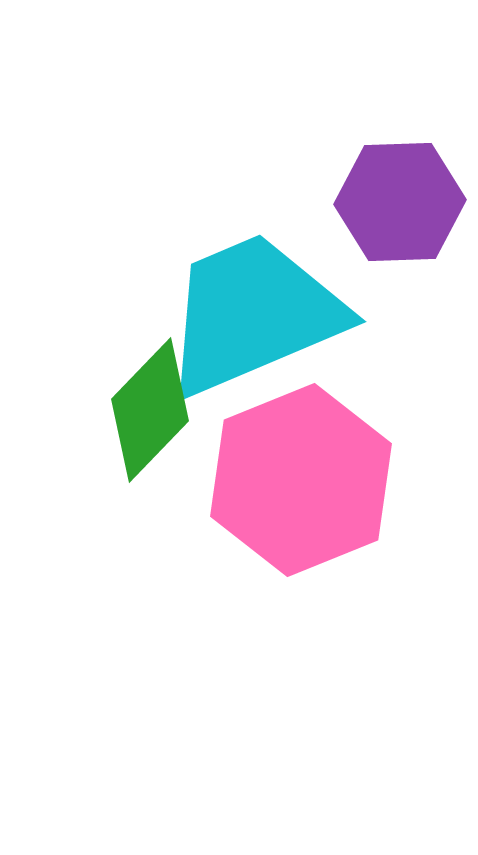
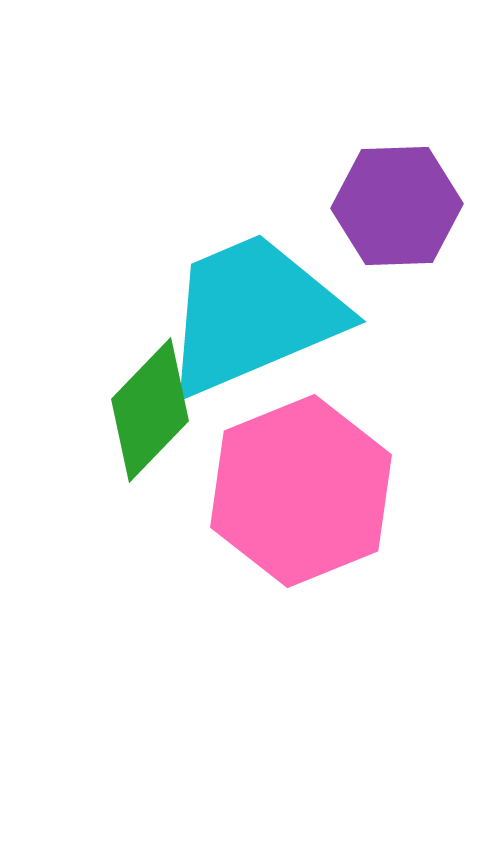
purple hexagon: moved 3 px left, 4 px down
pink hexagon: moved 11 px down
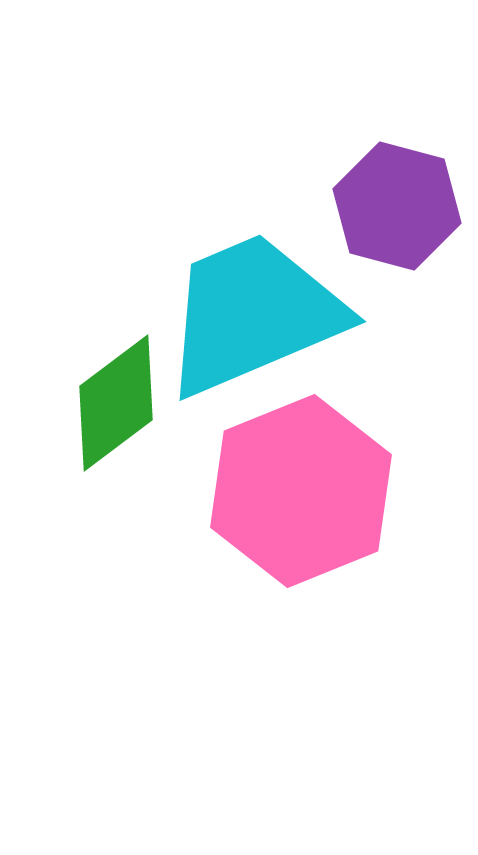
purple hexagon: rotated 17 degrees clockwise
green diamond: moved 34 px left, 7 px up; rotated 9 degrees clockwise
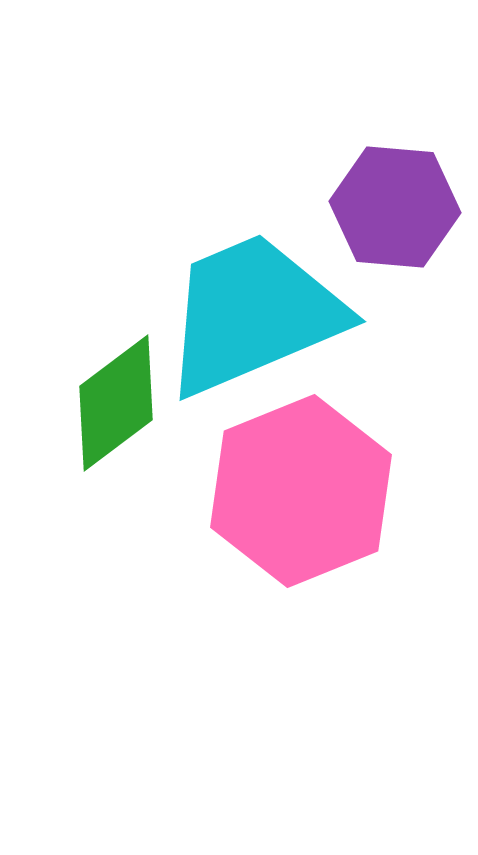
purple hexagon: moved 2 px left, 1 px down; rotated 10 degrees counterclockwise
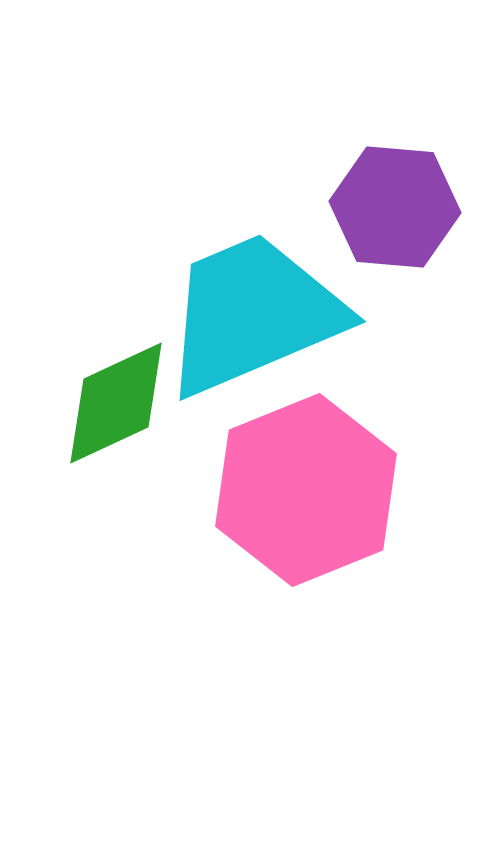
green diamond: rotated 12 degrees clockwise
pink hexagon: moved 5 px right, 1 px up
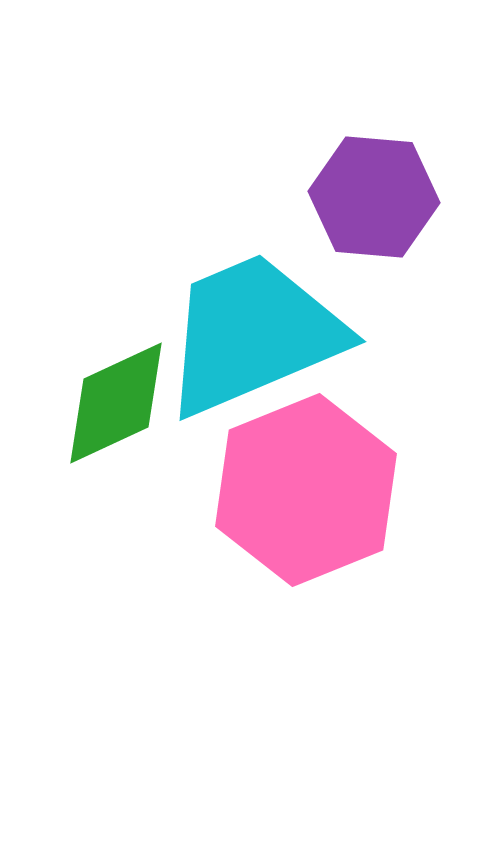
purple hexagon: moved 21 px left, 10 px up
cyan trapezoid: moved 20 px down
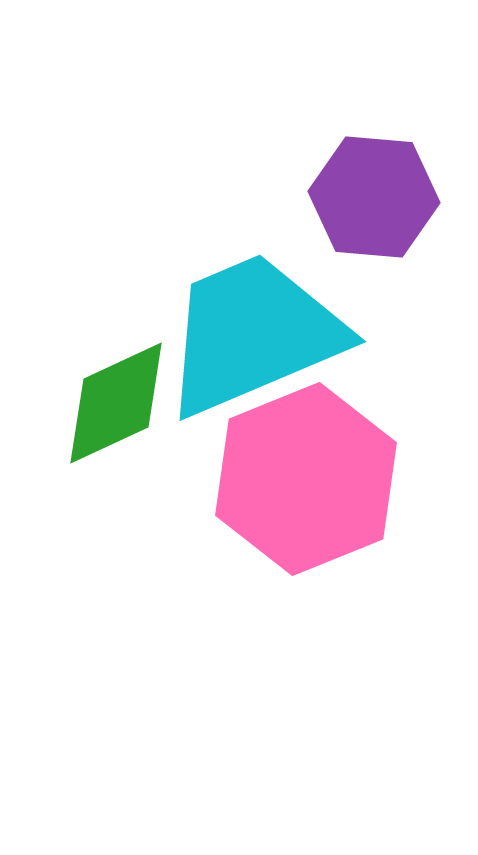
pink hexagon: moved 11 px up
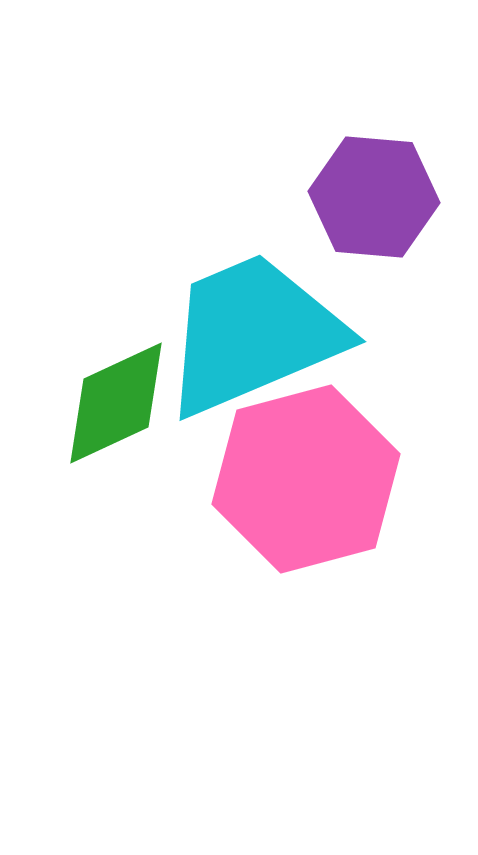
pink hexagon: rotated 7 degrees clockwise
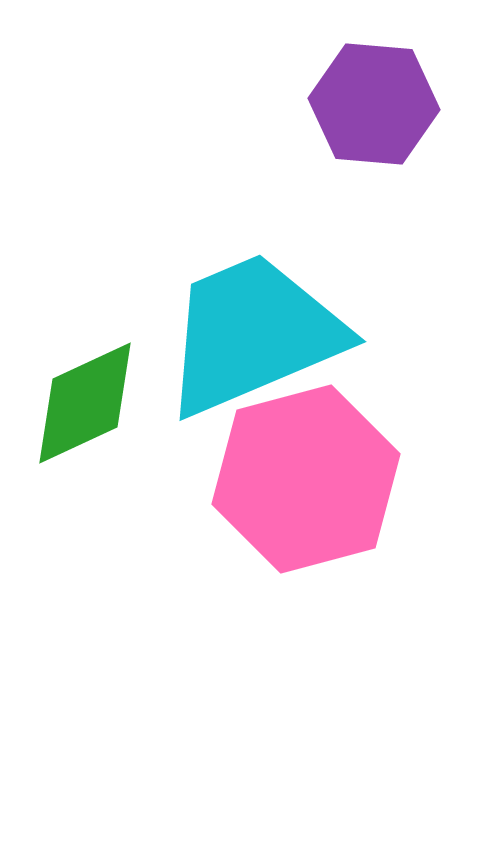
purple hexagon: moved 93 px up
green diamond: moved 31 px left
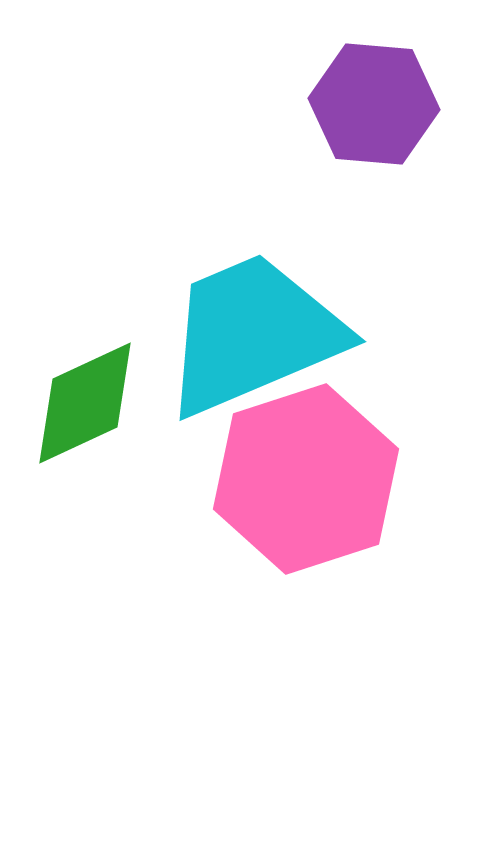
pink hexagon: rotated 3 degrees counterclockwise
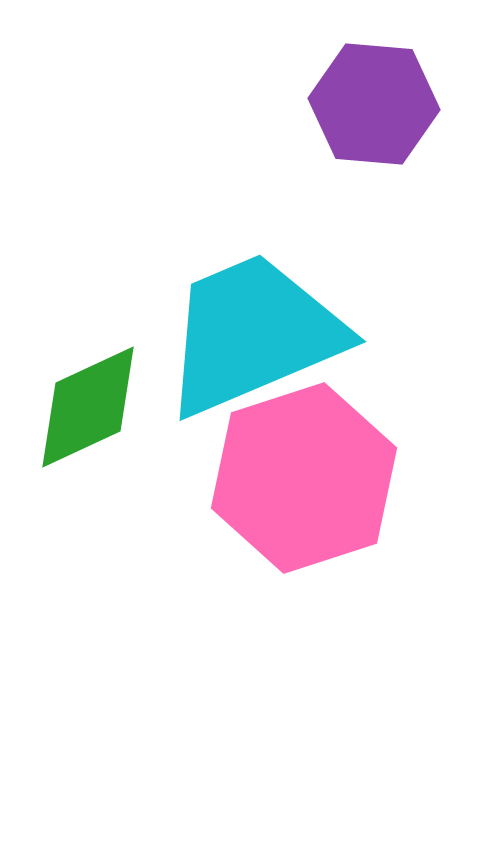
green diamond: moved 3 px right, 4 px down
pink hexagon: moved 2 px left, 1 px up
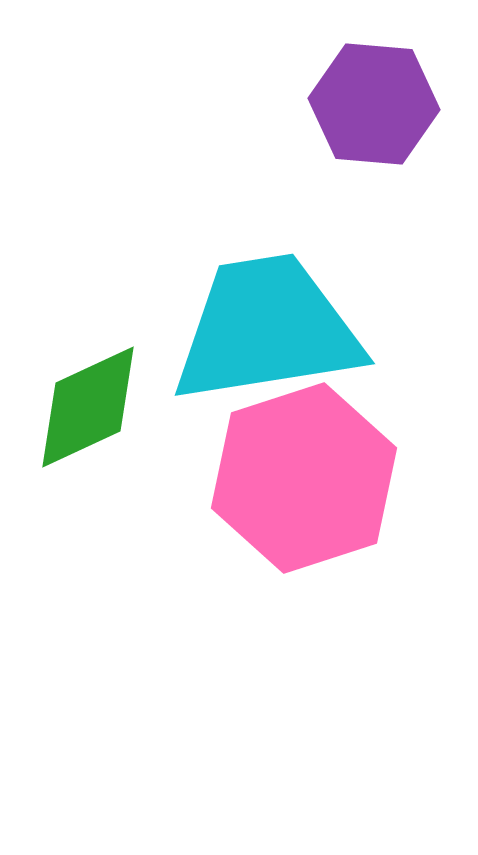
cyan trapezoid: moved 14 px right, 5 px up; rotated 14 degrees clockwise
